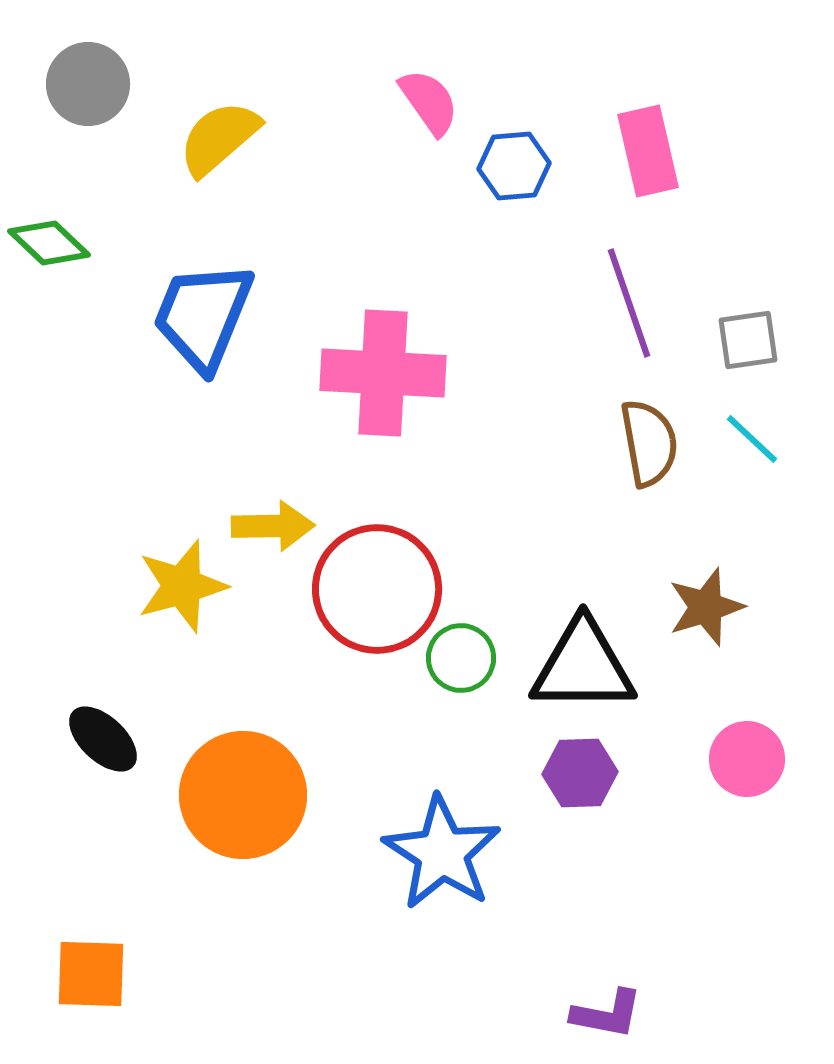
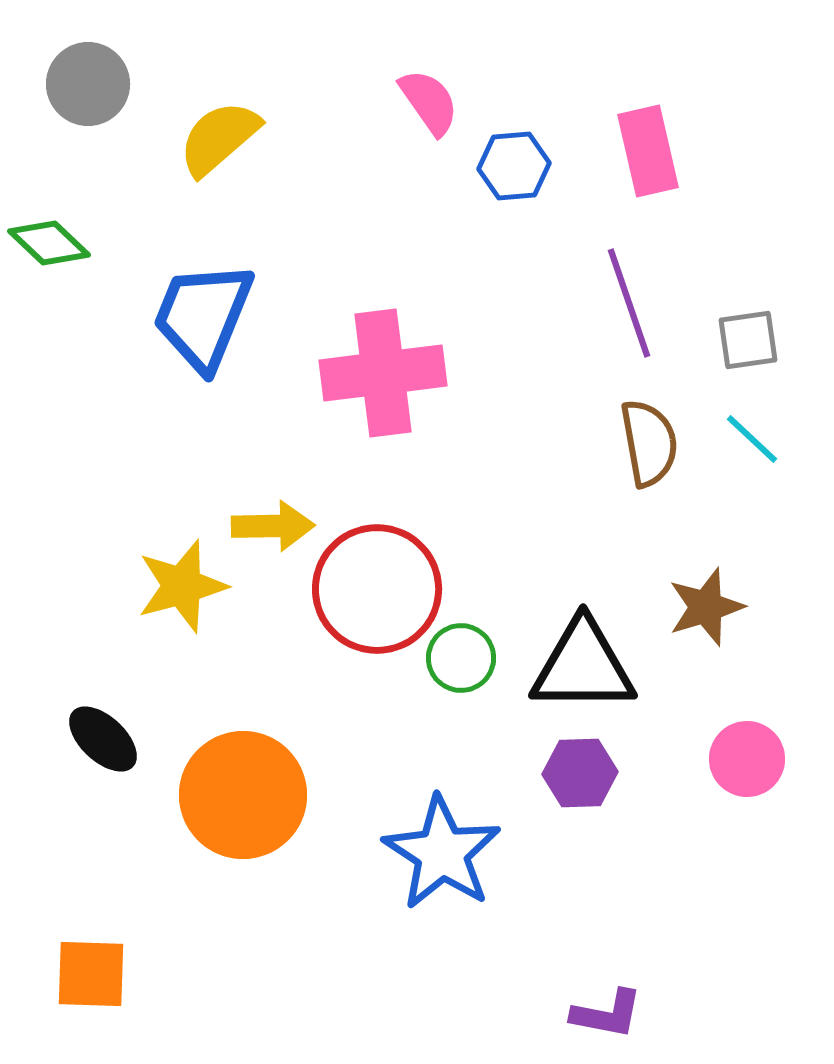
pink cross: rotated 10 degrees counterclockwise
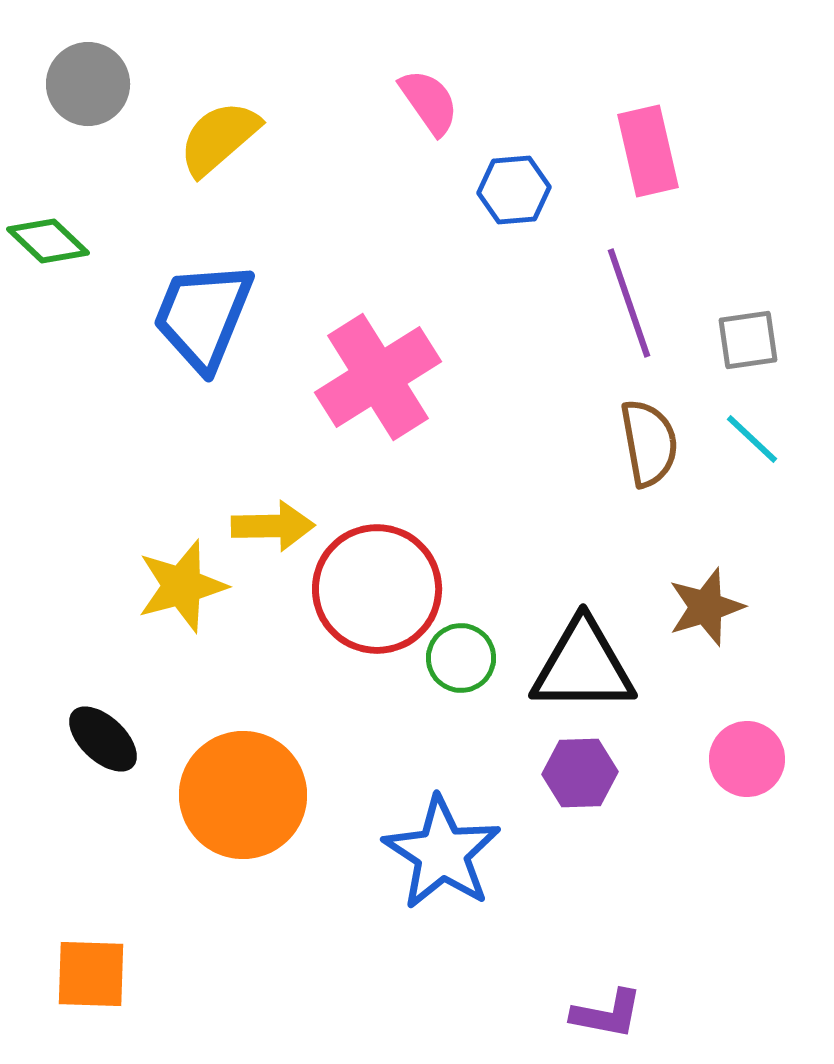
blue hexagon: moved 24 px down
green diamond: moved 1 px left, 2 px up
pink cross: moved 5 px left, 4 px down; rotated 25 degrees counterclockwise
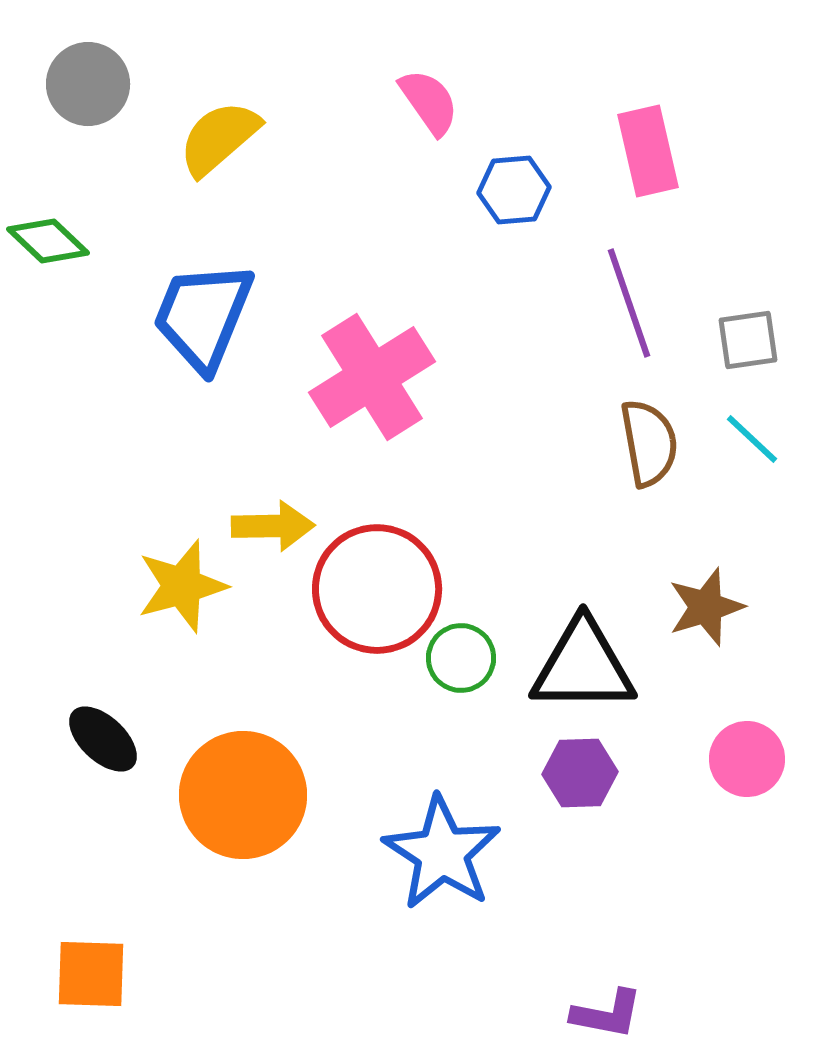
pink cross: moved 6 px left
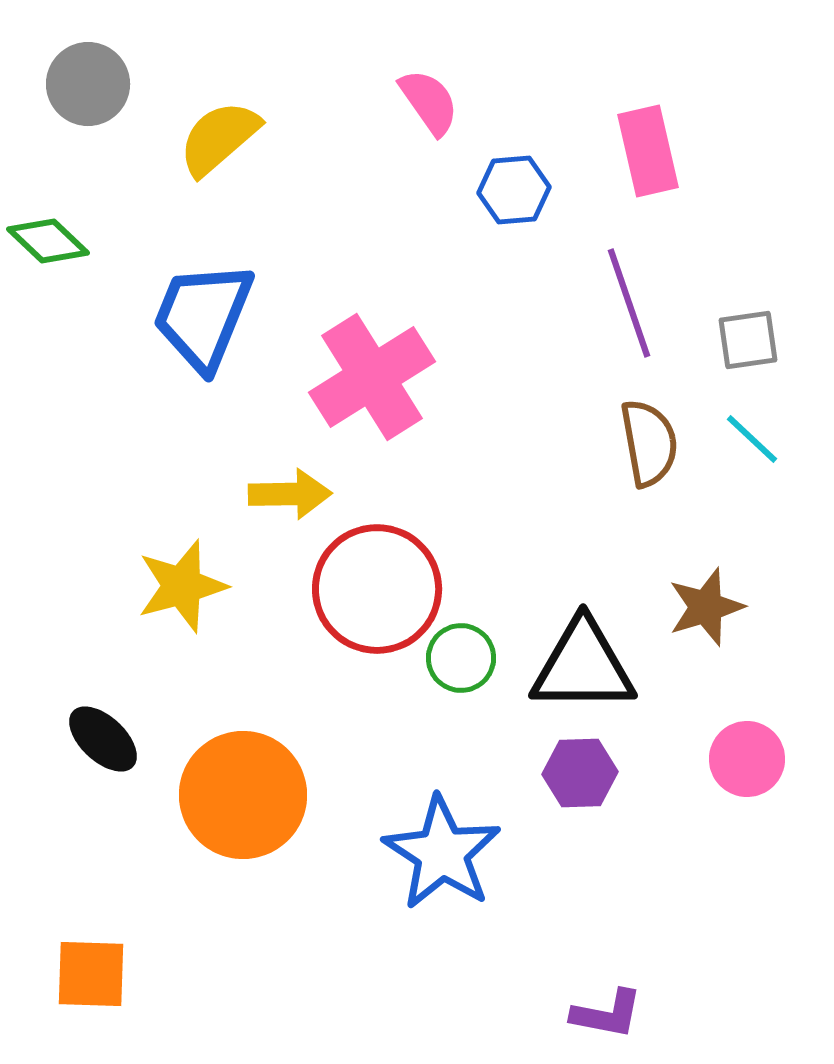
yellow arrow: moved 17 px right, 32 px up
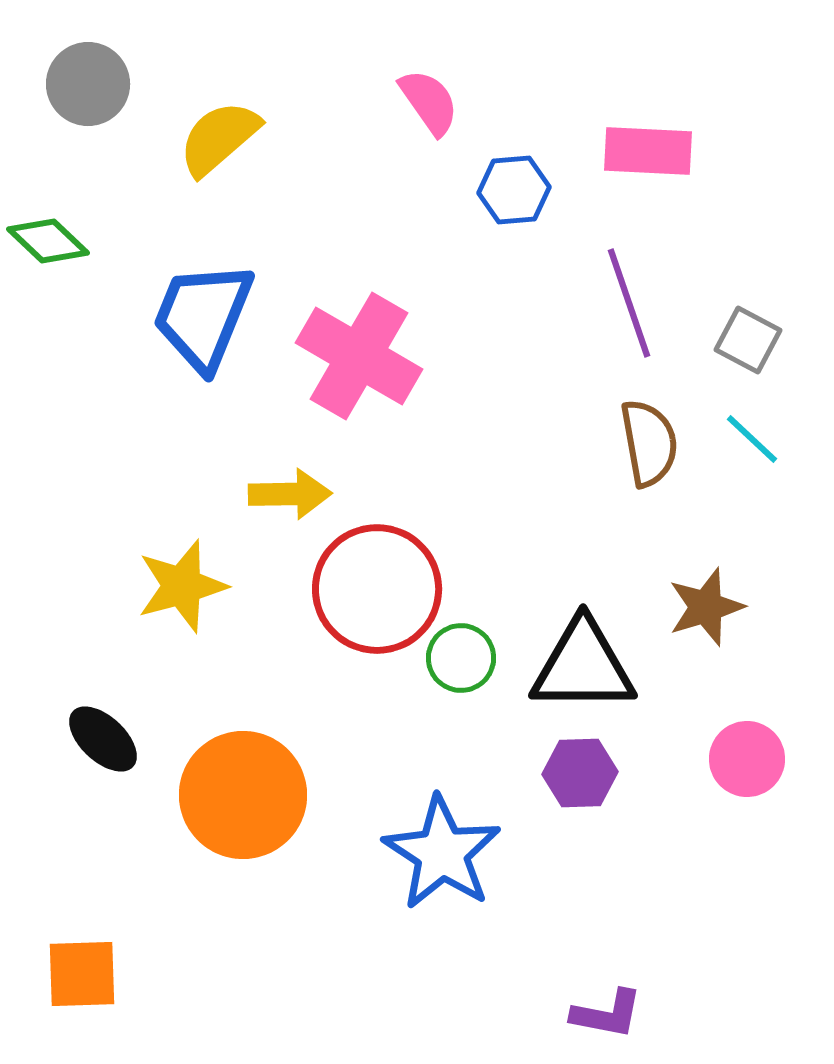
pink rectangle: rotated 74 degrees counterclockwise
gray square: rotated 36 degrees clockwise
pink cross: moved 13 px left, 21 px up; rotated 28 degrees counterclockwise
orange square: moved 9 px left; rotated 4 degrees counterclockwise
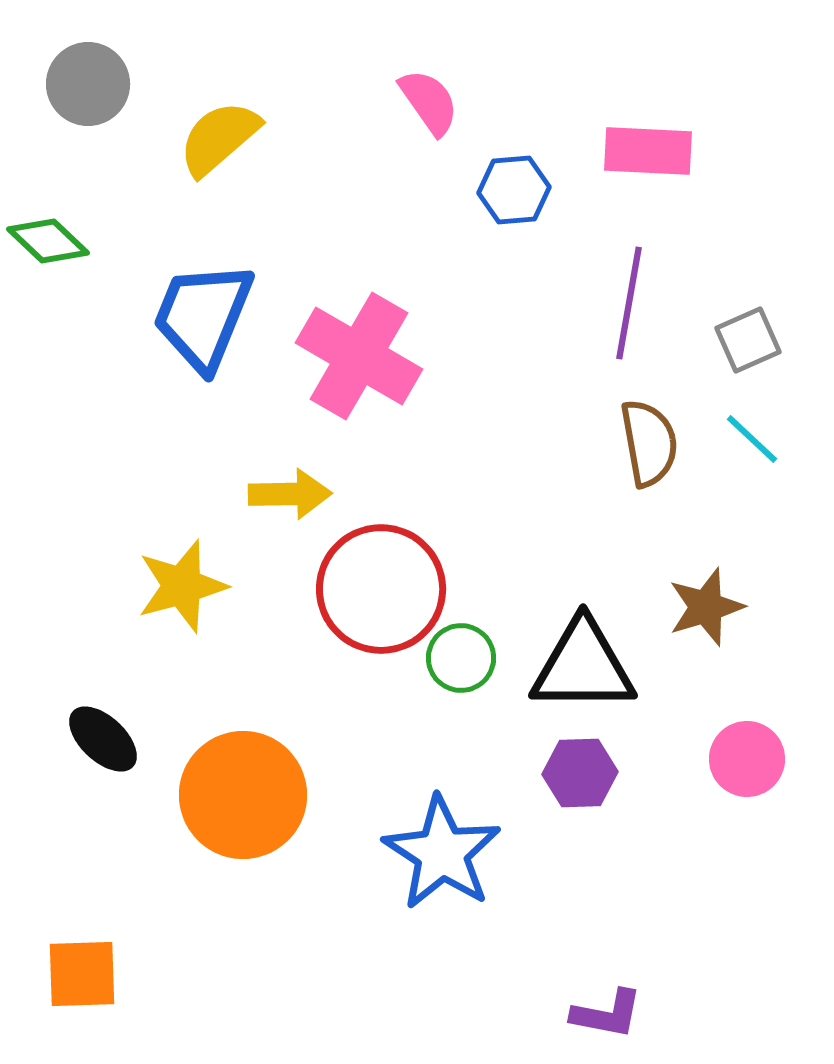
purple line: rotated 29 degrees clockwise
gray square: rotated 38 degrees clockwise
red circle: moved 4 px right
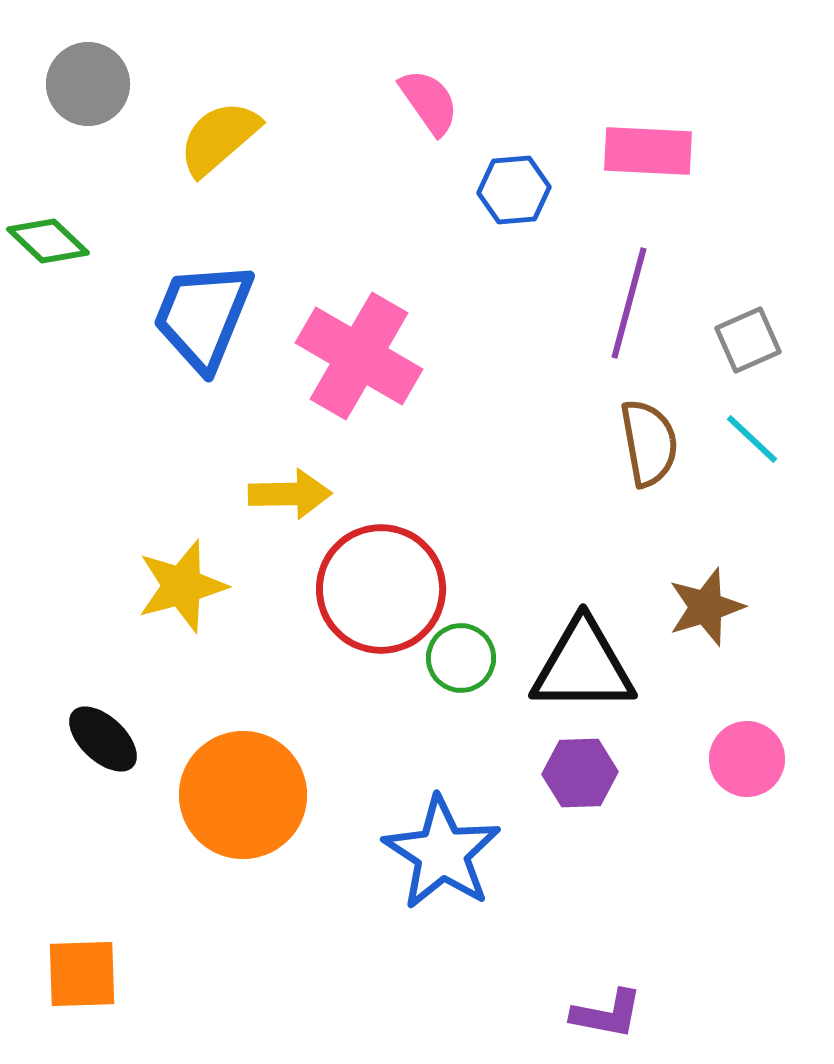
purple line: rotated 5 degrees clockwise
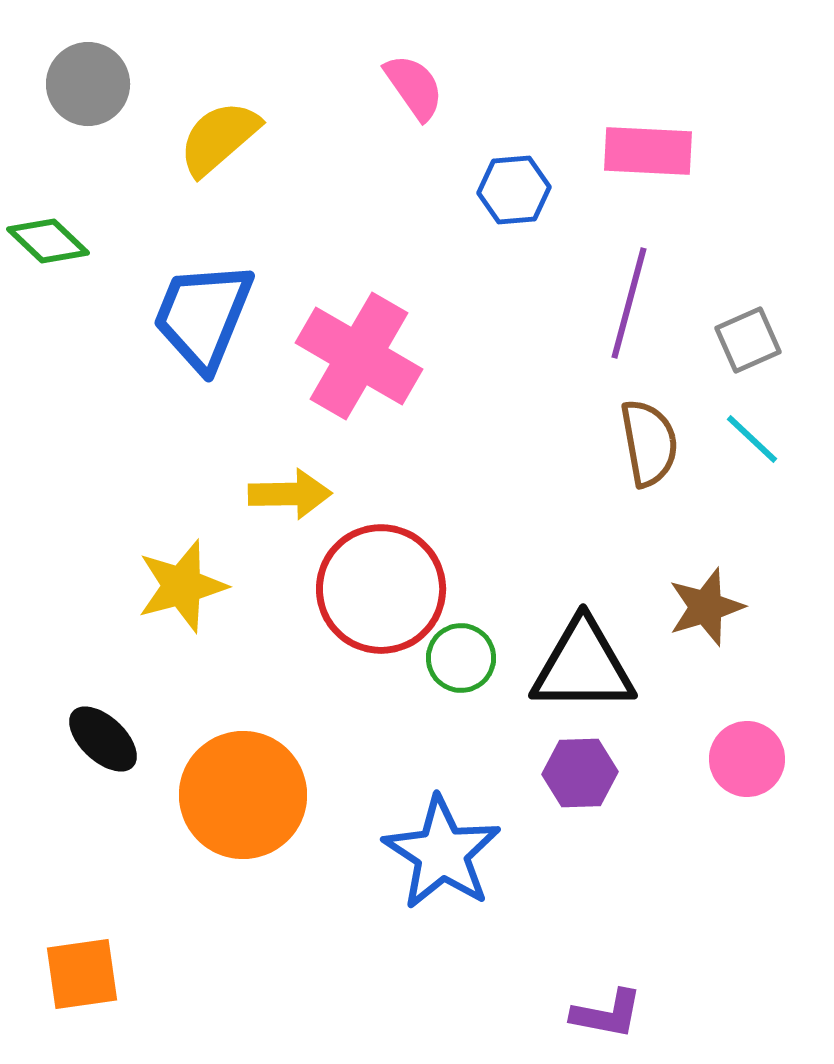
pink semicircle: moved 15 px left, 15 px up
orange square: rotated 6 degrees counterclockwise
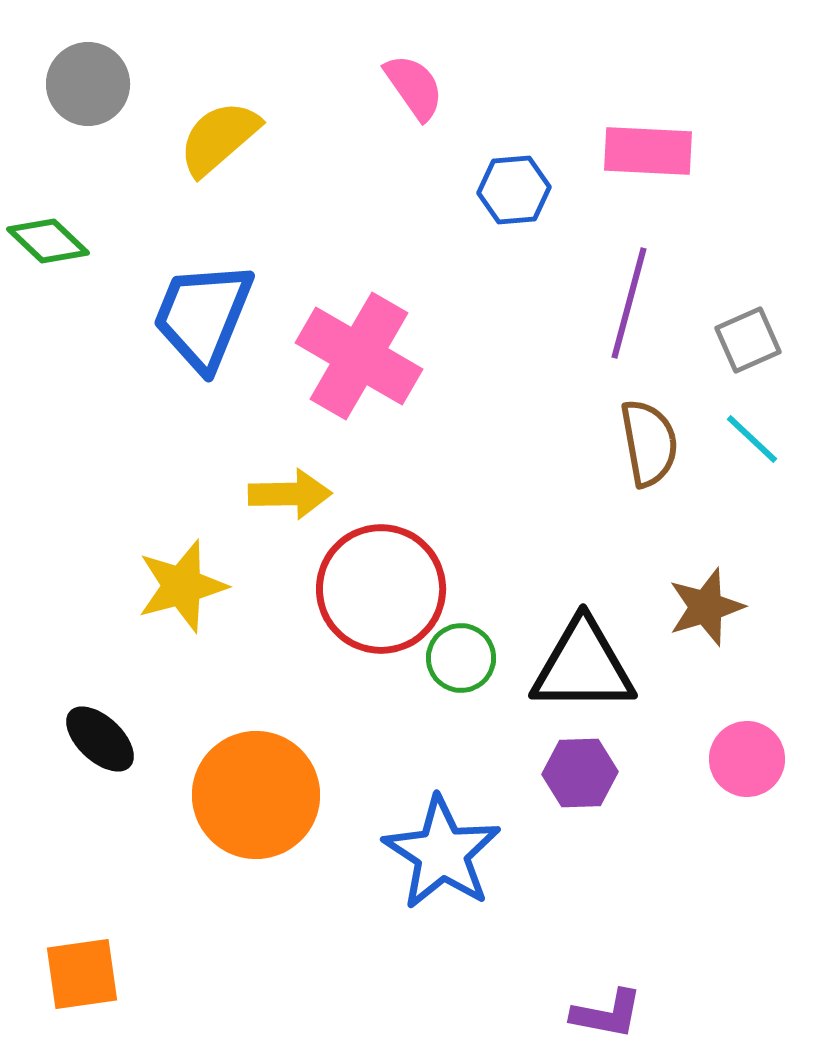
black ellipse: moved 3 px left
orange circle: moved 13 px right
